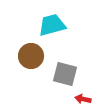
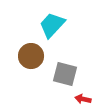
cyan trapezoid: rotated 32 degrees counterclockwise
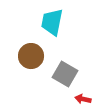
cyan trapezoid: moved 3 px up; rotated 32 degrees counterclockwise
gray square: rotated 15 degrees clockwise
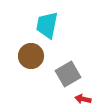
cyan trapezoid: moved 5 px left, 3 px down
gray square: moved 3 px right; rotated 30 degrees clockwise
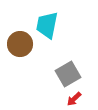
brown circle: moved 11 px left, 12 px up
red arrow: moved 9 px left; rotated 56 degrees counterclockwise
